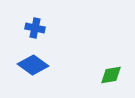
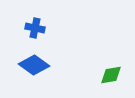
blue diamond: moved 1 px right
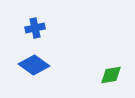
blue cross: rotated 24 degrees counterclockwise
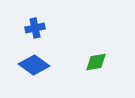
green diamond: moved 15 px left, 13 px up
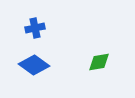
green diamond: moved 3 px right
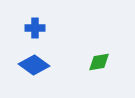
blue cross: rotated 12 degrees clockwise
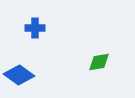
blue diamond: moved 15 px left, 10 px down
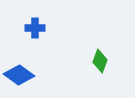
green diamond: moved 1 px right, 1 px up; rotated 60 degrees counterclockwise
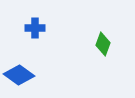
green diamond: moved 3 px right, 17 px up
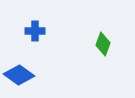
blue cross: moved 3 px down
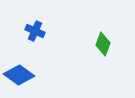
blue cross: rotated 24 degrees clockwise
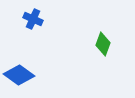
blue cross: moved 2 px left, 12 px up
